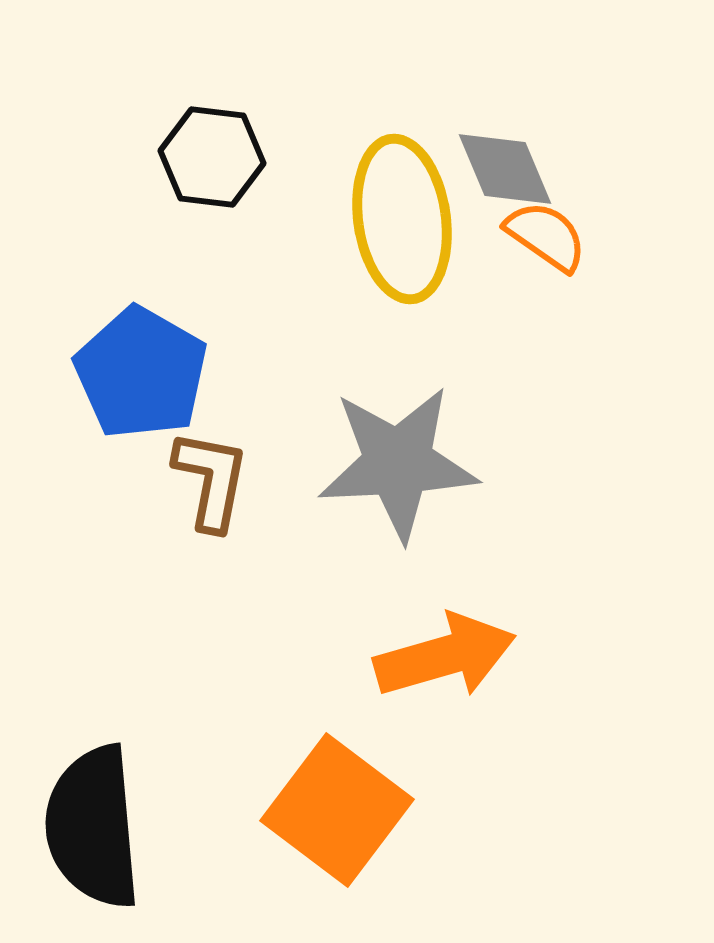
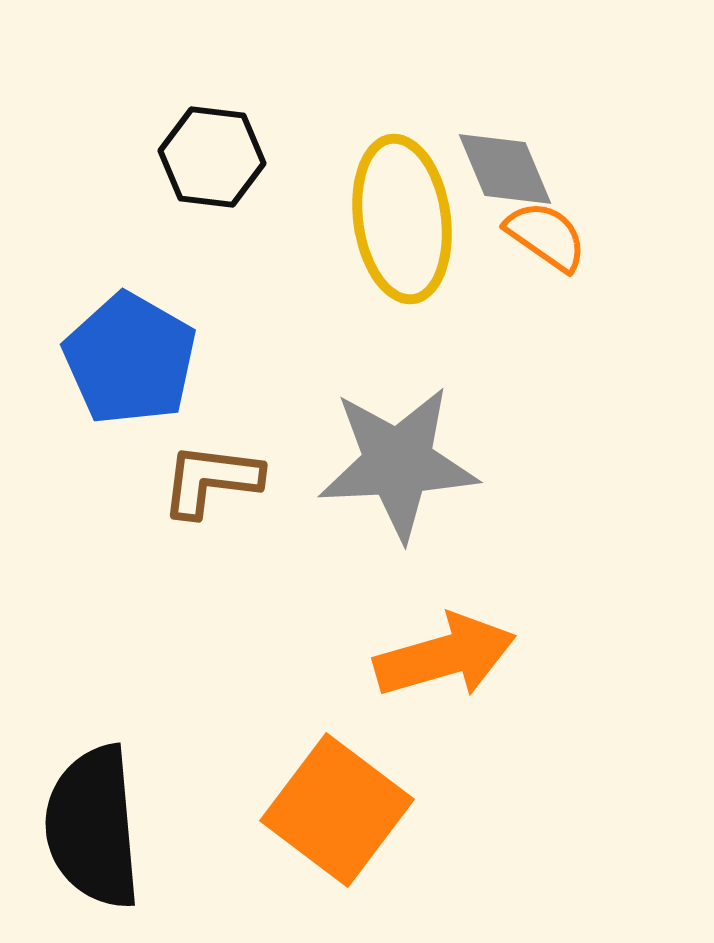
blue pentagon: moved 11 px left, 14 px up
brown L-shape: rotated 94 degrees counterclockwise
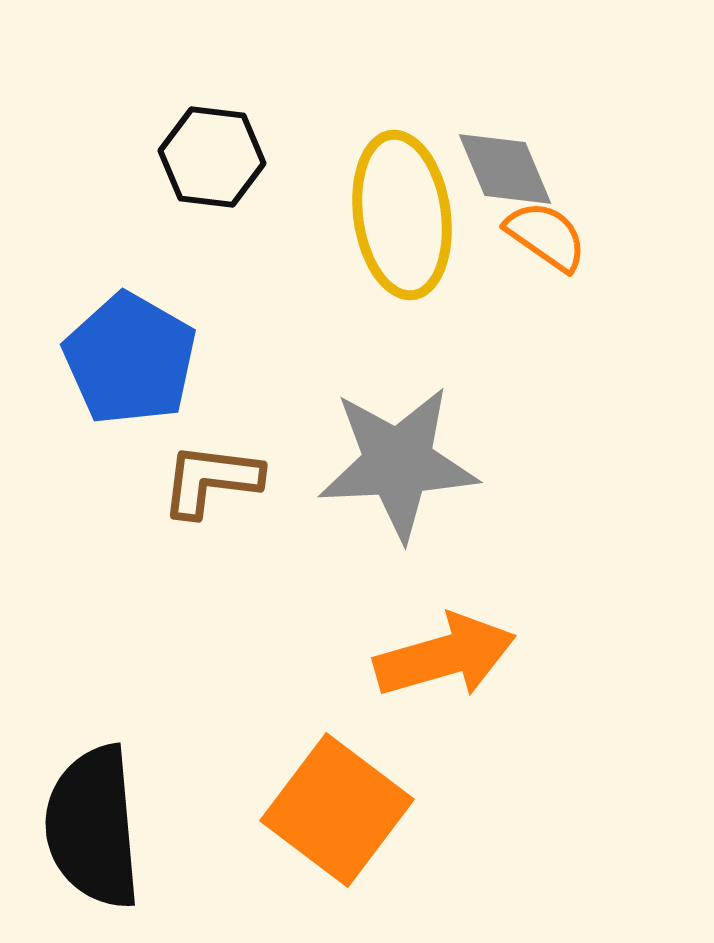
yellow ellipse: moved 4 px up
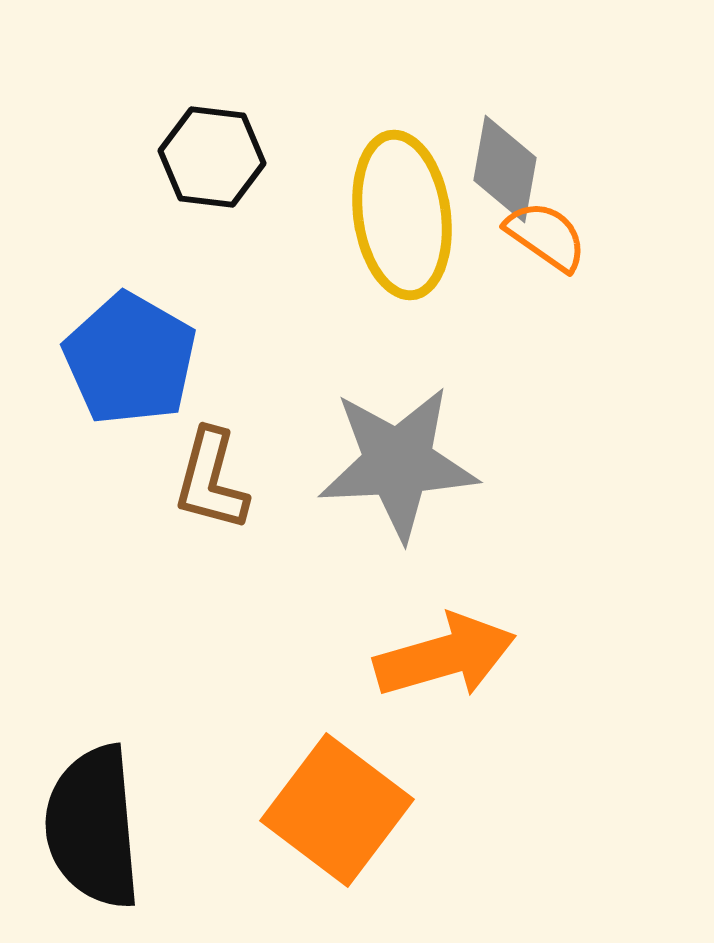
gray diamond: rotated 33 degrees clockwise
brown L-shape: rotated 82 degrees counterclockwise
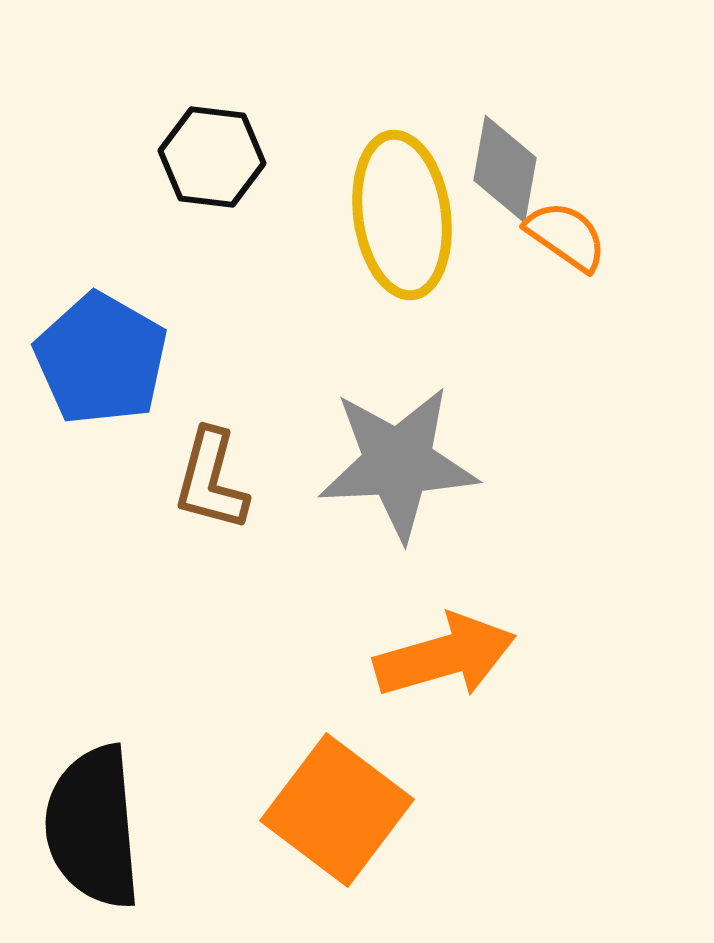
orange semicircle: moved 20 px right
blue pentagon: moved 29 px left
